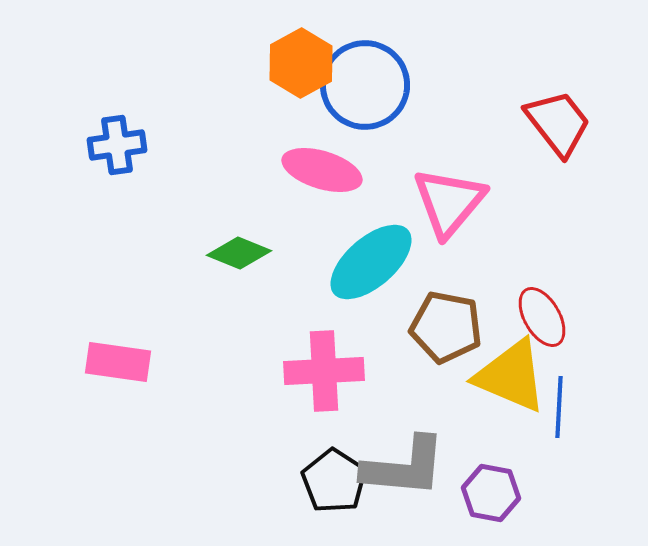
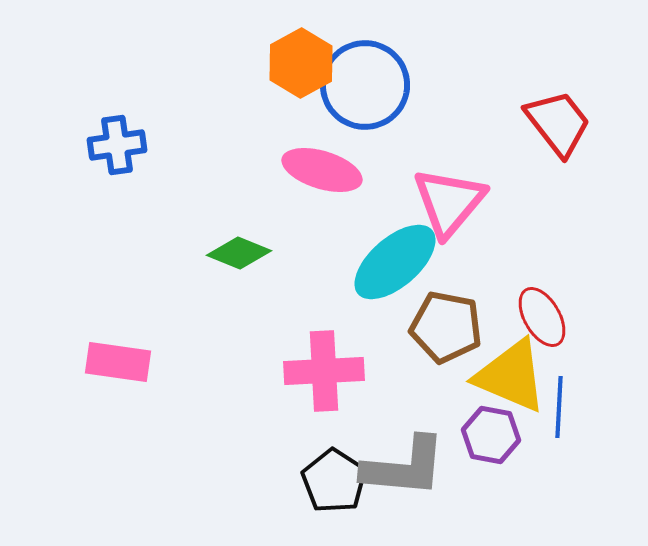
cyan ellipse: moved 24 px right
purple hexagon: moved 58 px up
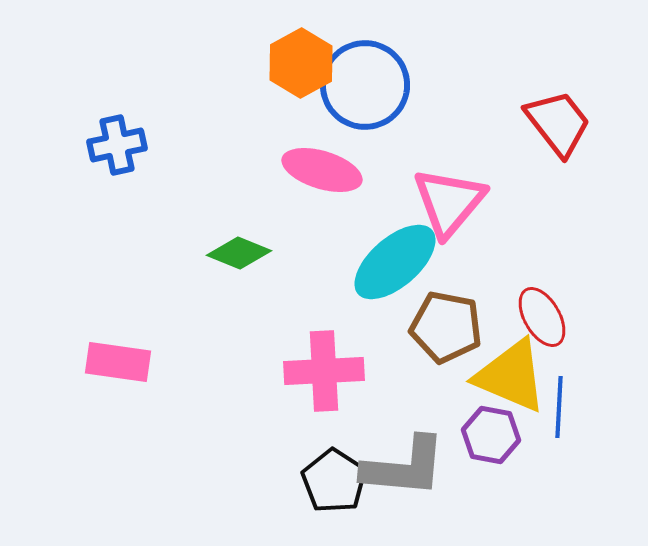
blue cross: rotated 4 degrees counterclockwise
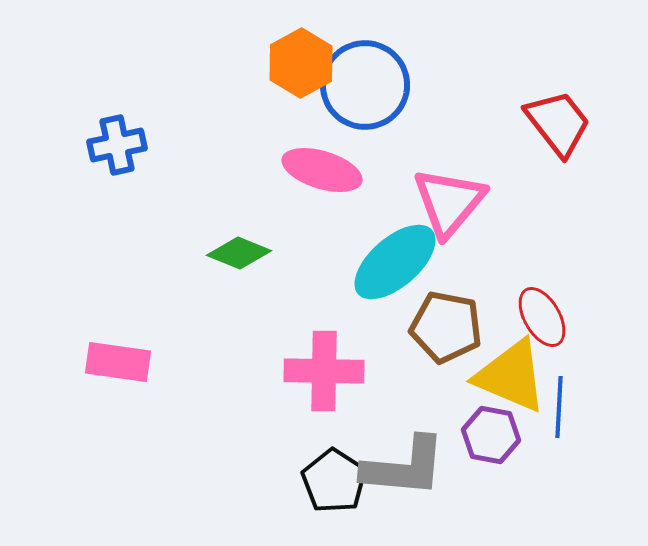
pink cross: rotated 4 degrees clockwise
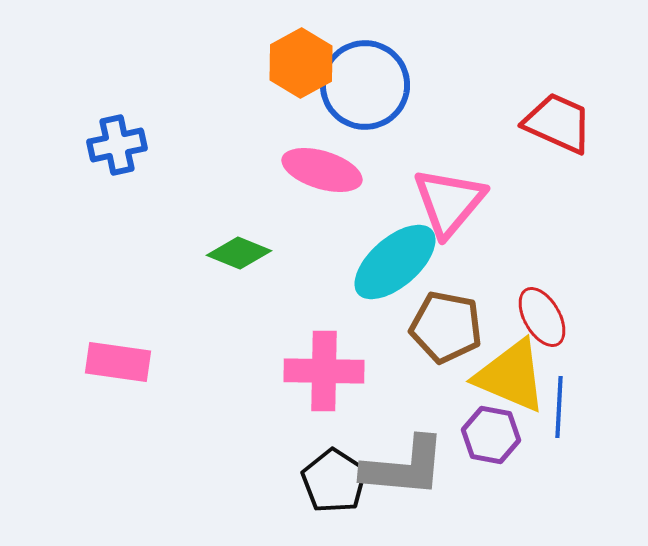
red trapezoid: rotated 28 degrees counterclockwise
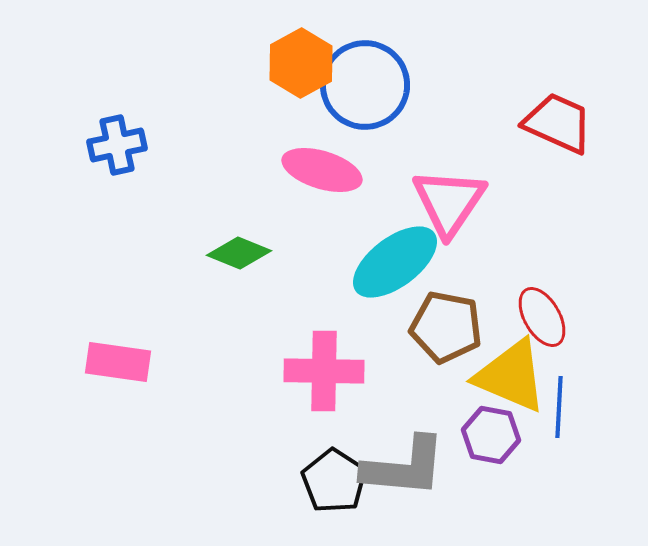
pink triangle: rotated 6 degrees counterclockwise
cyan ellipse: rotated 4 degrees clockwise
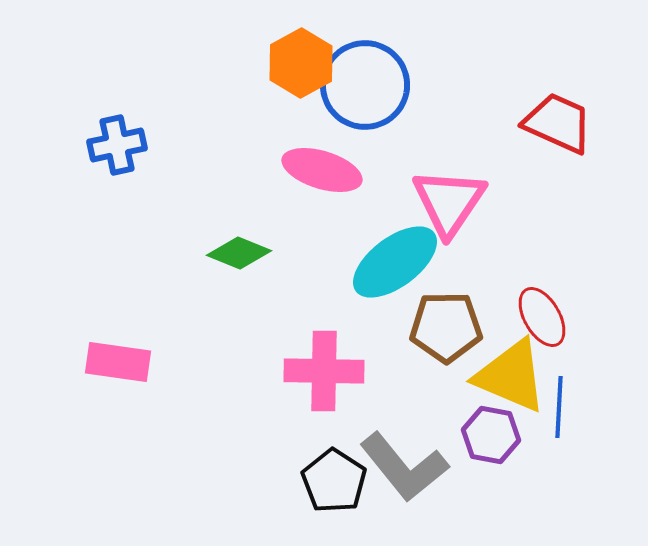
brown pentagon: rotated 12 degrees counterclockwise
gray L-shape: rotated 46 degrees clockwise
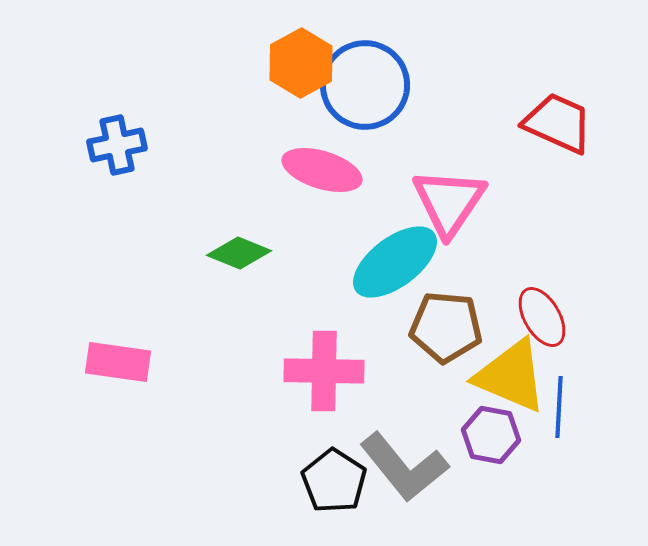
brown pentagon: rotated 6 degrees clockwise
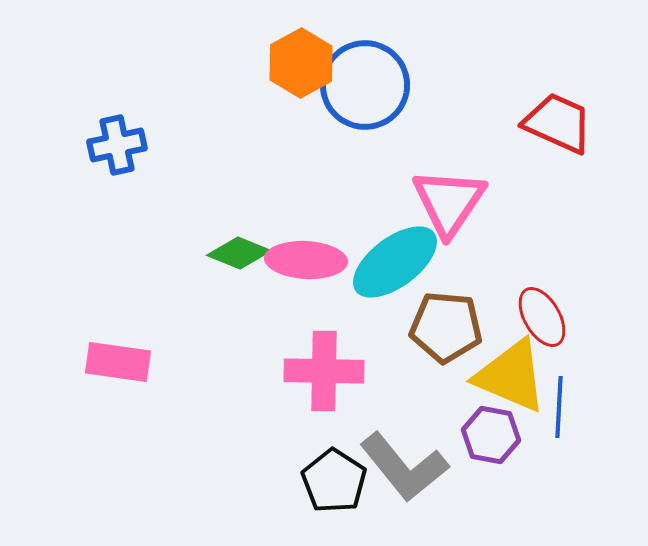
pink ellipse: moved 16 px left, 90 px down; rotated 14 degrees counterclockwise
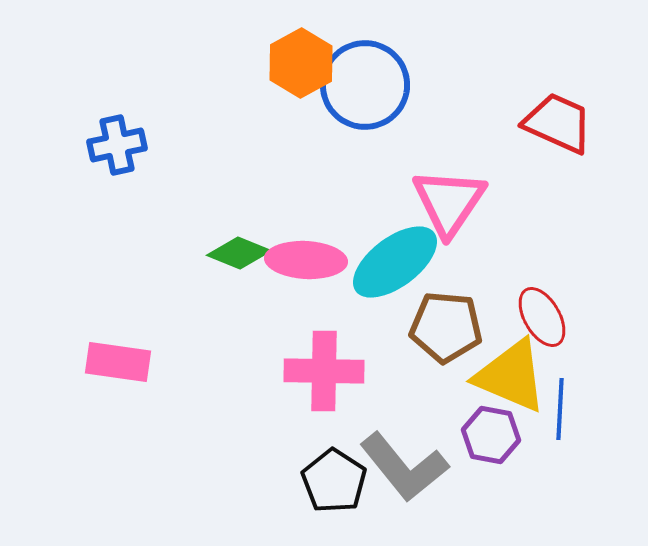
blue line: moved 1 px right, 2 px down
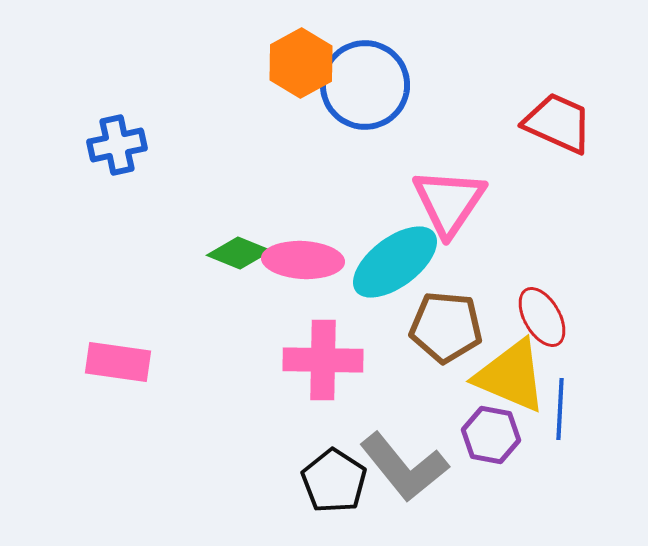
pink ellipse: moved 3 px left
pink cross: moved 1 px left, 11 px up
